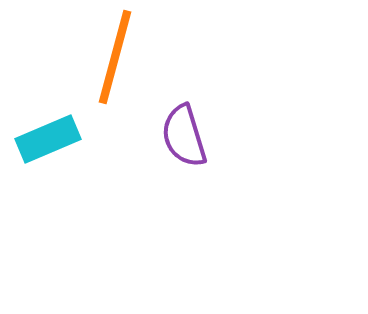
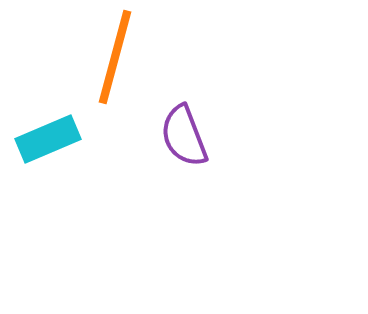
purple semicircle: rotated 4 degrees counterclockwise
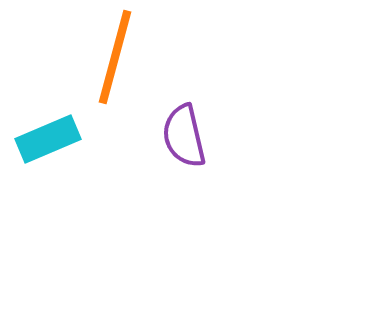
purple semicircle: rotated 8 degrees clockwise
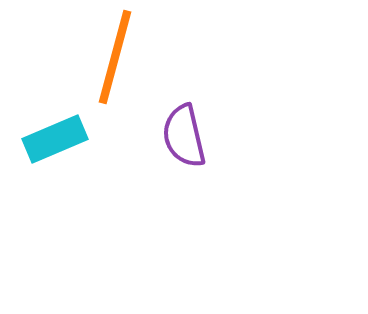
cyan rectangle: moved 7 px right
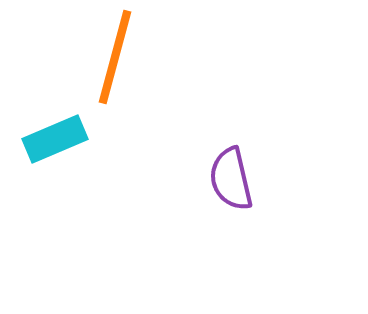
purple semicircle: moved 47 px right, 43 px down
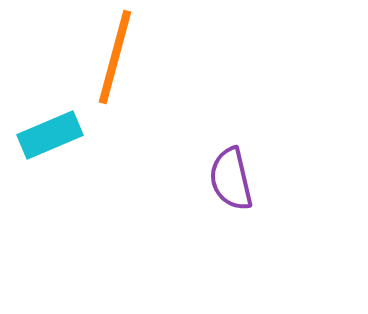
cyan rectangle: moved 5 px left, 4 px up
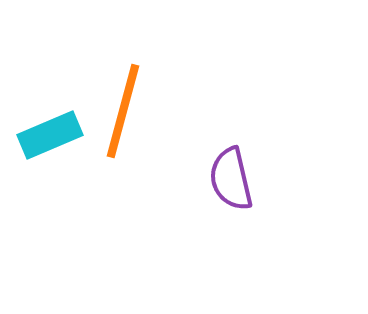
orange line: moved 8 px right, 54 px down
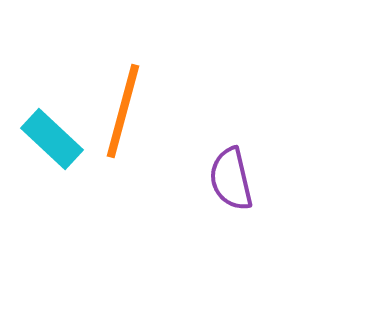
cyan rectangle: moved 2 px right, 4 px down; rotated 66 degrees clockwise
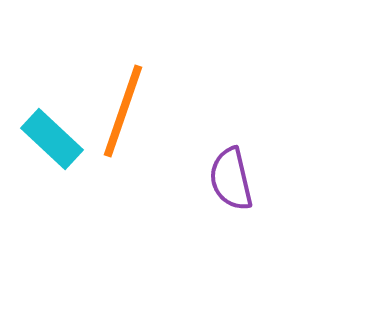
orange line: rotated 4 degrees clockwise
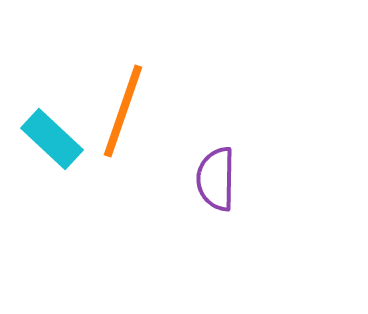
purple semicircle: moved 15 px left; rotated 14 degrees clockwise
